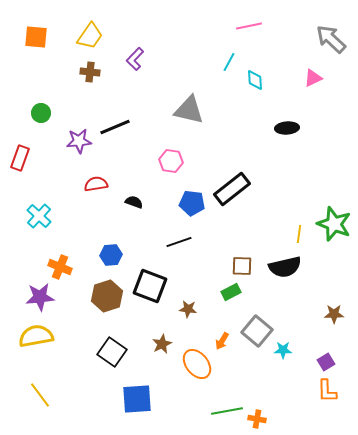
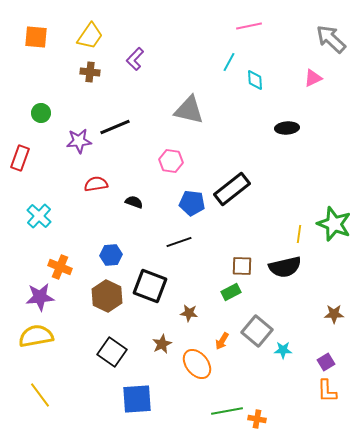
brown hexagon at (107, 296): rotated 16 degrees counterclockwise
brown star at (188, 309): moved 1 px right, 4 px down
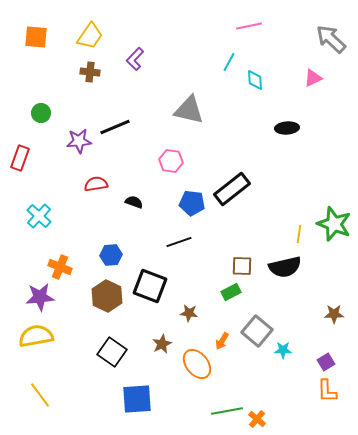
orange cross at (257, 419): rotated 30 degrees clockwise
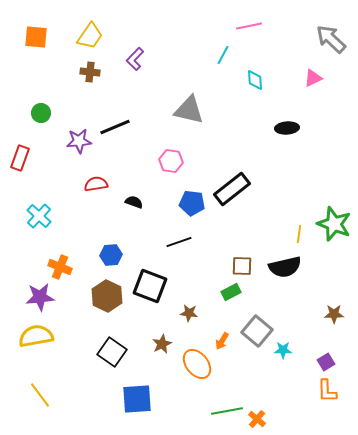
cyan line at (229, 62): moved 6 px left, 7 px up
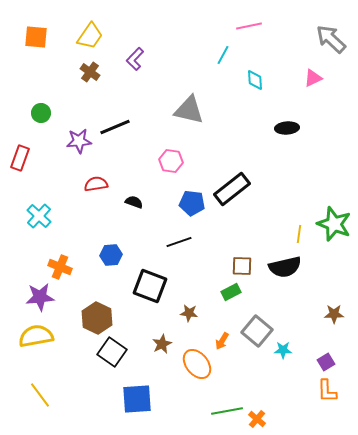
brown cross at (90, 72): rotated 30 degrees clockwise
brown hexagon at (107, 296): moved 10 px left, 22 px down
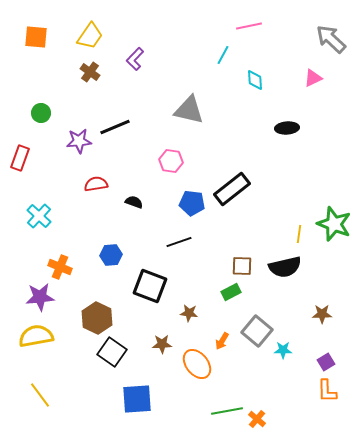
brown star at (334, 314): moved 12 px left
brown star at (162, 344): rotated 24 degrees clockwise
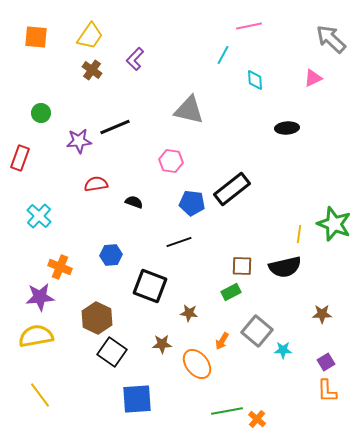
brown cross at (90, 72): moved 2 px right, 2 px up
